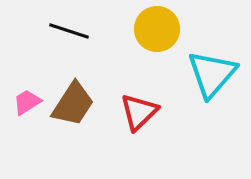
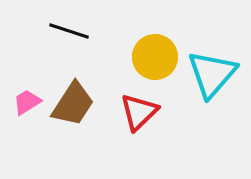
yellow circle: moved 2 px left, 28 px down
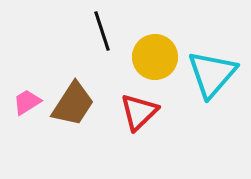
black line: moved 33 px right; rotated 54 degrees clockwise
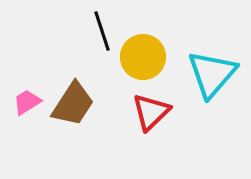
yellow circle: moved 12 px left
red triangle: moved 12 px right
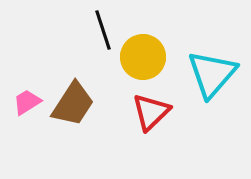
black line: moved 1 px right, 1 px up
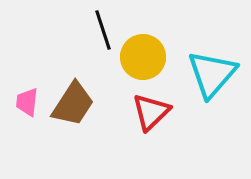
pink trapezoid: rotated 52 degrees counterclockwise
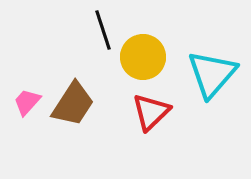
pink trapezoid: rotated 36 degrees clockwise
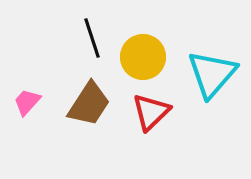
black line: moved 11 px left, 8 px down
brown trapezoid: moved 16 px right
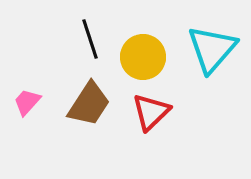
black line: moved 2 px left, 1 px down
cyan triangle: moved 25 px up
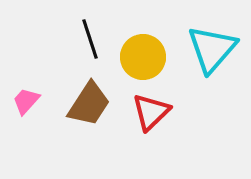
pink trapezoid: moved 1 px left, 1 px up
